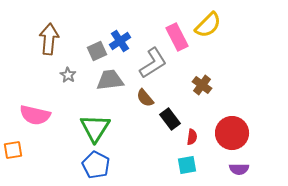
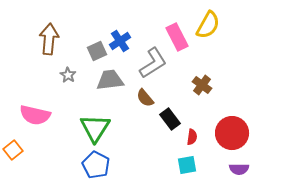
yellow semicircle: rotated 16 degrees counterclockwise
orange square: rotated 30 degrees counterclockwise
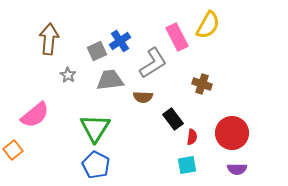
brown cross: moved 1 px up; rotated 18 degrees counterclockwise
brown semicircle: moved 2 px left, 1 px up; rotated 48 degrees counterclockwise
pink semicircle: rotated 52 degrees counterclockwise
black rectangle: moved 3 px right
purple semicircle: moved 2 px left
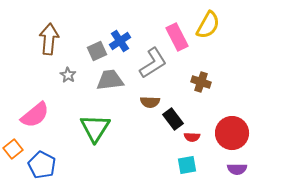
brown cross: moved 1 px left, 2 px up
brown semicircle: moved 7 px right, 5 px down
red semicircle: rotated 84 degrees clockwise
orange square: moved 1 px up
blue pentagon: moved 54 px left
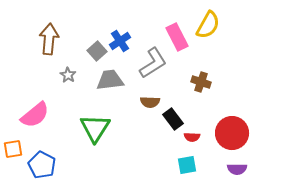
gray square: rotated 18 degrees counterclockwise
orange square: rotated 30 degrees clockwise
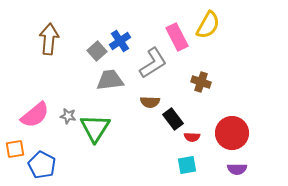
gray star: moved 41 px down; rotated 21 degrees counterclockwise
orange square: moved 2 px right
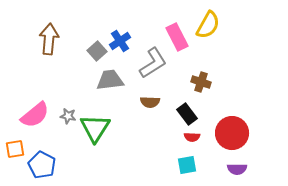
black rectangle: moved 14 px right, 5 px up
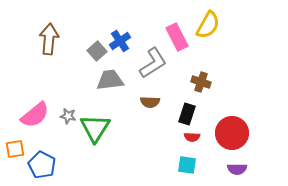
black rectangle: rotated 55 degrees clockwise
cyan square: rotated 18 degrees clockwise
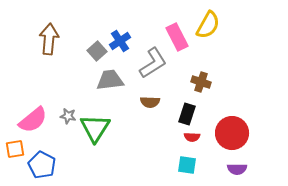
pink semicircle: moved 2 px left, 5 px down
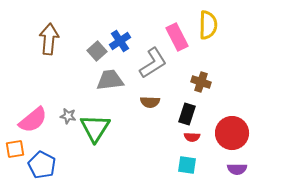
yellow semicircle: rotated 28 degrees counterclockwise
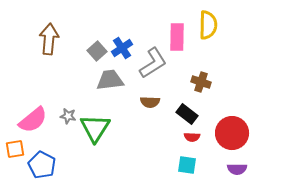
pink rectangle: rotated 28 degrees clockwise
blue cross: moved 2 px right, 7 px down
black rectangle: rotated 70 degrees counterclockwise
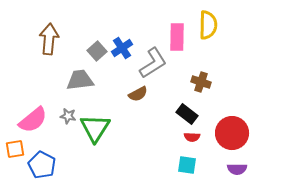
gray trapezoid: moved 30 px left
brown semicircle: moved 12 px left, 8 px up; rotated 30 degrees counterclockwise
